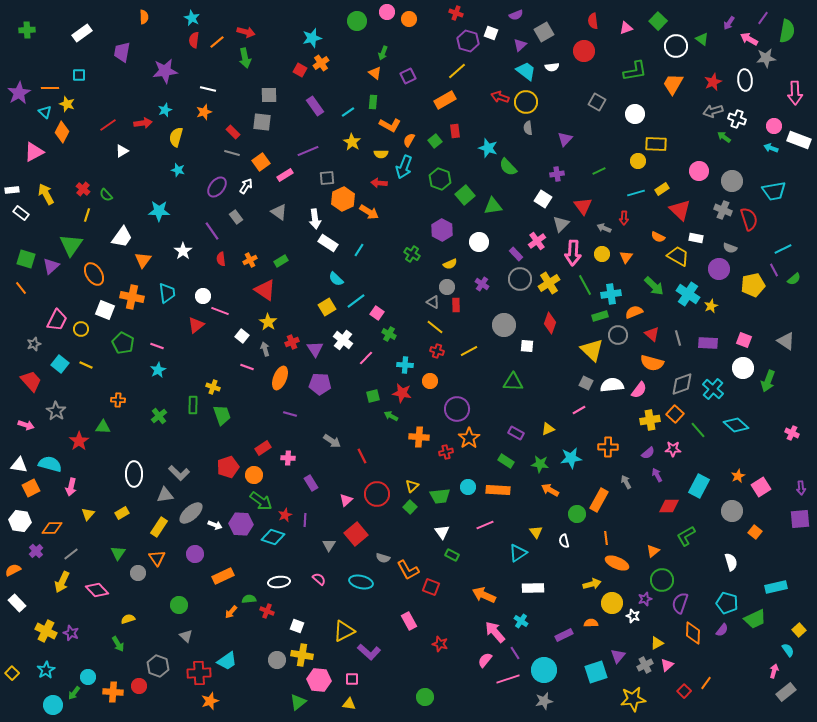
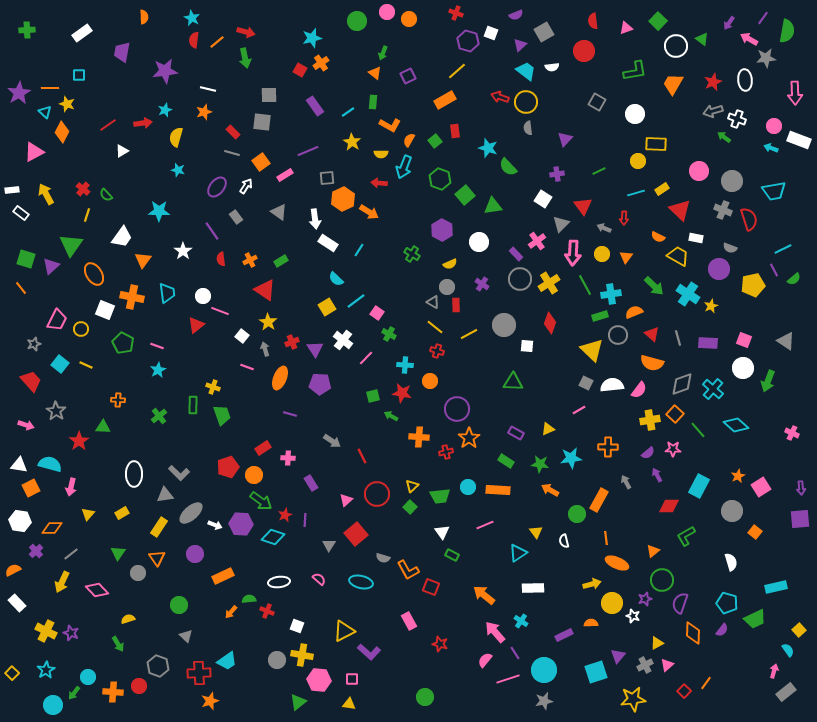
yellow line at (469, 351): moved 17 px up
orange arrow at (484, 595): rotated 15 degrees clockwise
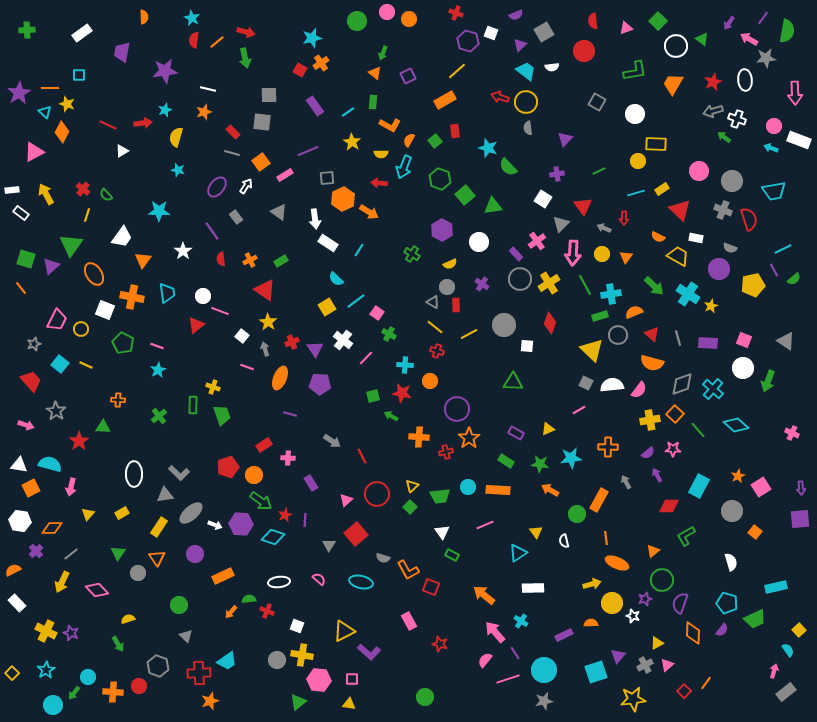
red line at (108, 125): rotated 60 degrees clockwise
red rectangle at (263, 448): moved 1 px right, 3 px up
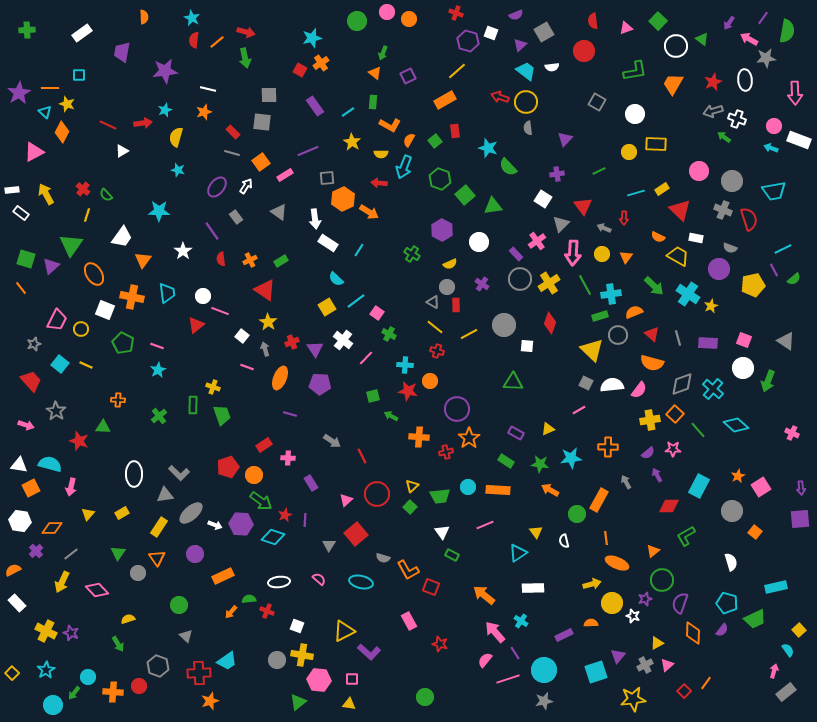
yellow circle at (638, 161): moved 9 px left, 9 px up
red star at (402, 393): moved 6 px right, 2 px up
red star at (79, 441): rotated 18 degrees counterclockwise
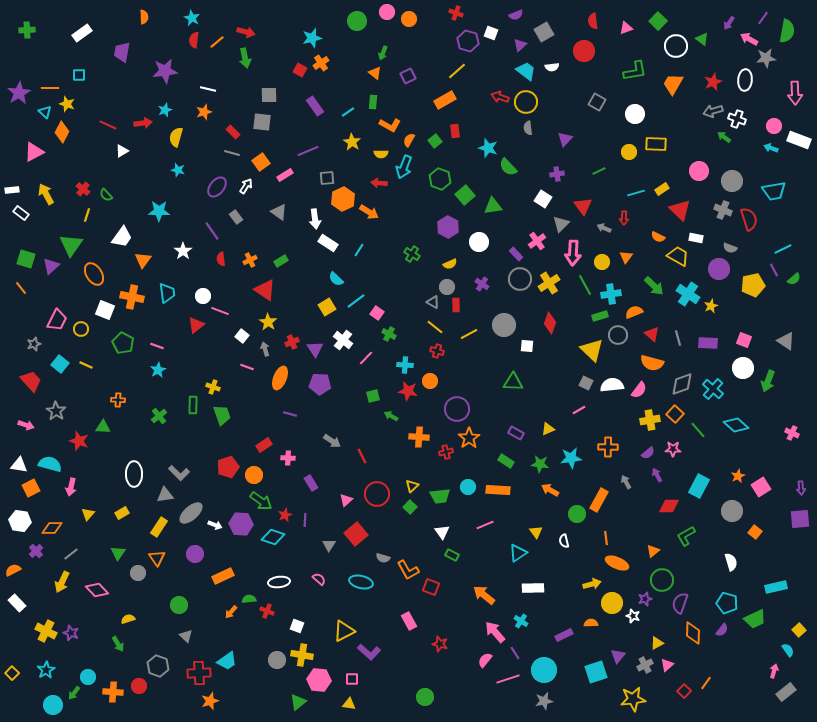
white ellipse at (745, 80): rotated 10 degrees clockwise
purple hexagon at (442, 230): moved 6 px right, 3 px up
yellow circle at (602, 254): moved 8 px down
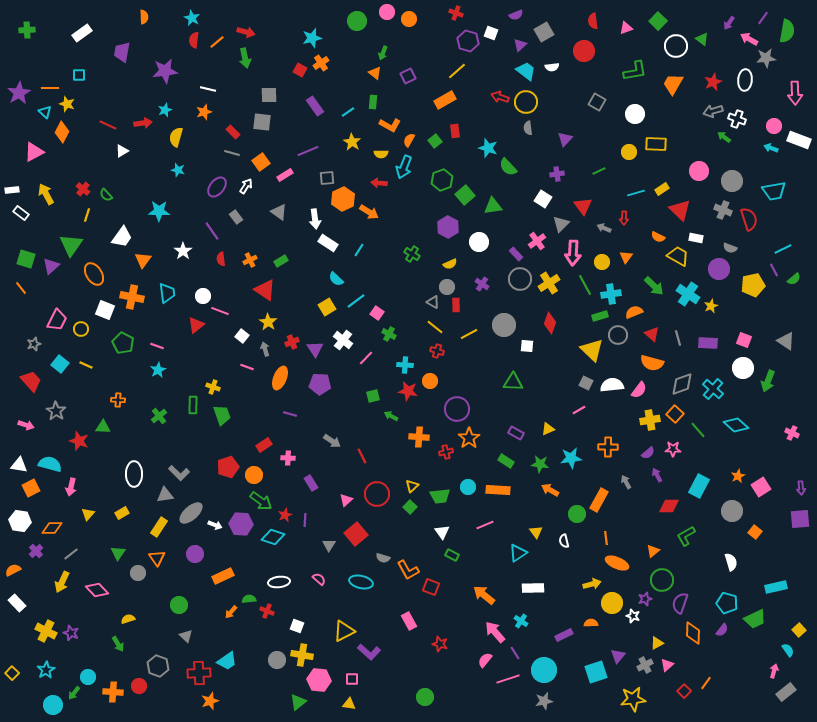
green hexagon at (440, 179): moved 2 px right, 1 px down; rotated 20 degrees clockwise
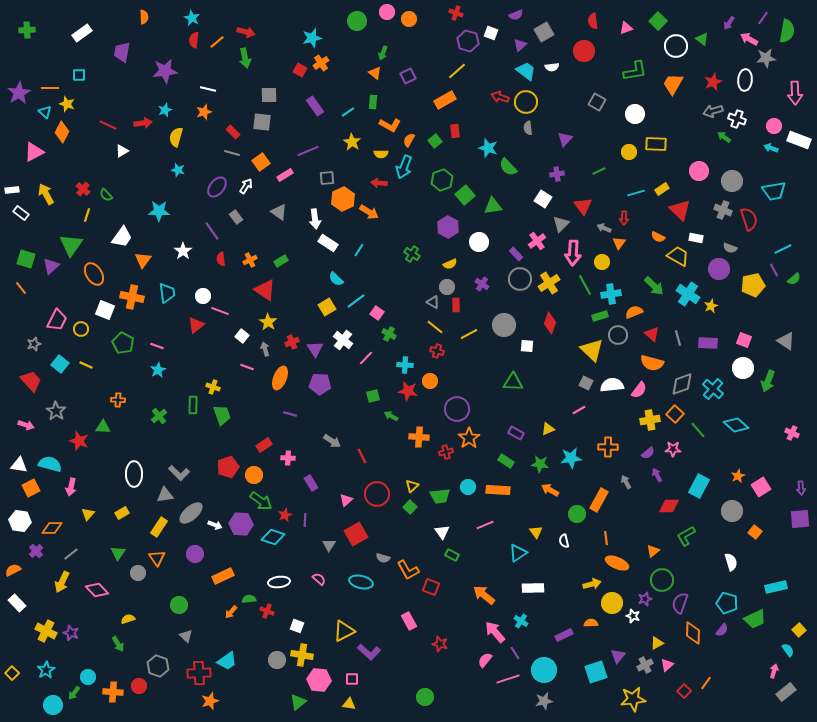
orange triangle at (626, 257): moved 7 px left, 14 px up
red square at (356, 534): rotated 10 degrees clockwise
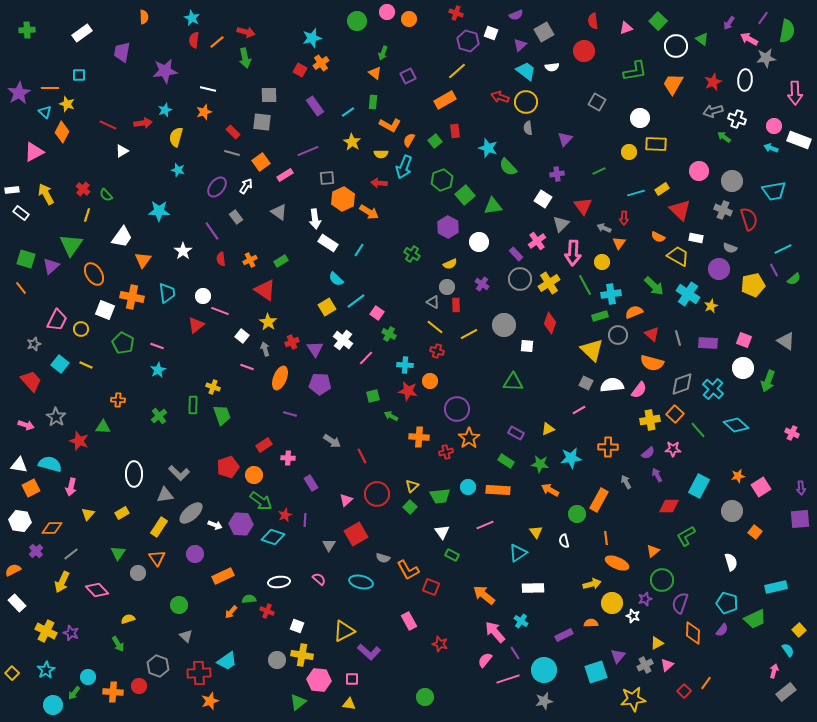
white circle at (635, 114): moved 5 px right, 4 px down
gray star at (56, 411): moved 6 px down
orange star at (738, 476): rotated 16 degrees clockwise
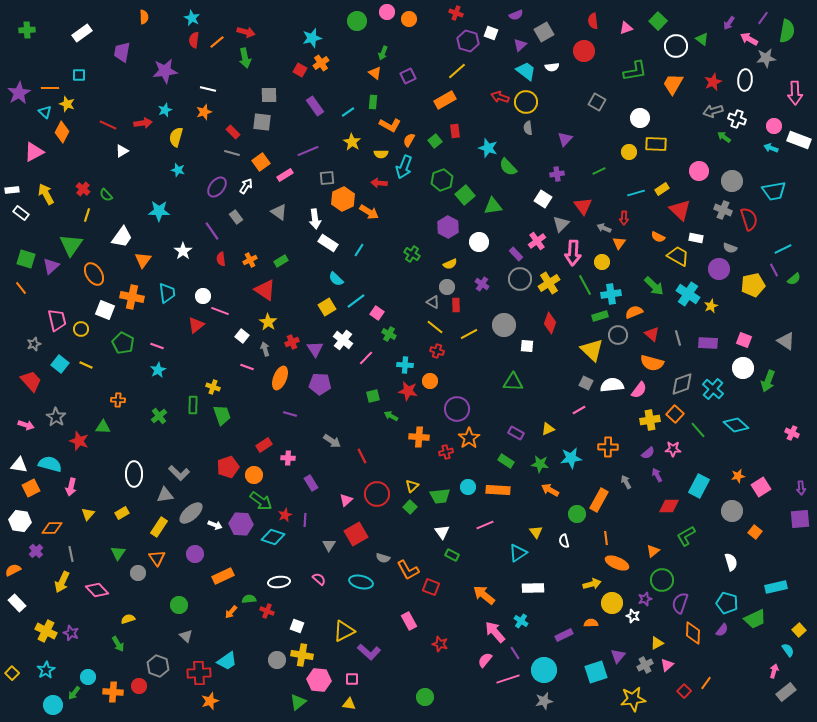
pink trapezoid at (57, 320): rotated 40 degrees counterclockwise
gray line at (71, 554): rotated 63 degrees counterclockwise
